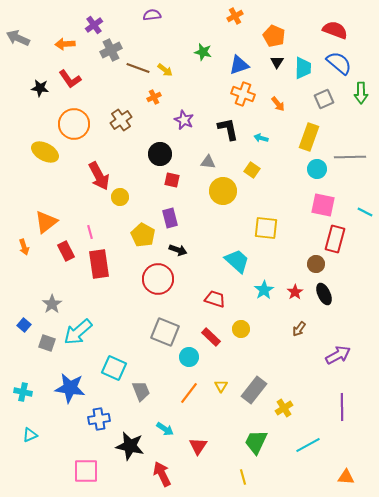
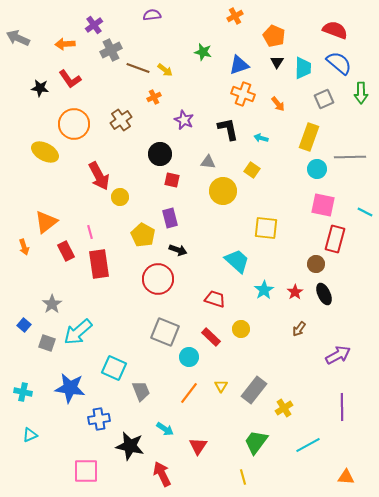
green trapezoid at (256, 442): rotated 12 degrees clockwise
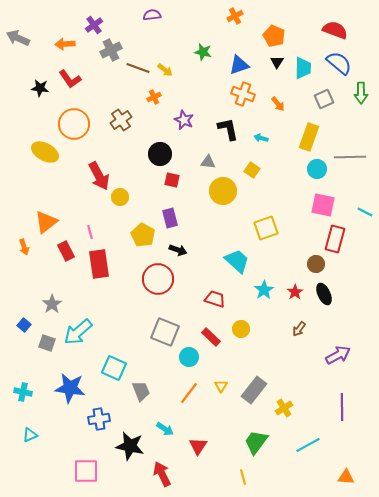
yellow square at (266, 228): rotated 25 degrees counterclockwise
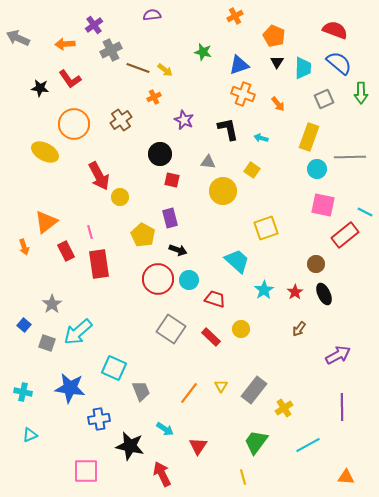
red rectangle at (335, 239): moved 10 px right, 4 px up; rotated 36 degrees clockwise
gray square at (165, 332): moved 6 px right, 3 px up; rotated 12 degrees clockwise
cyan circle at (189, 357): moved 77 px up
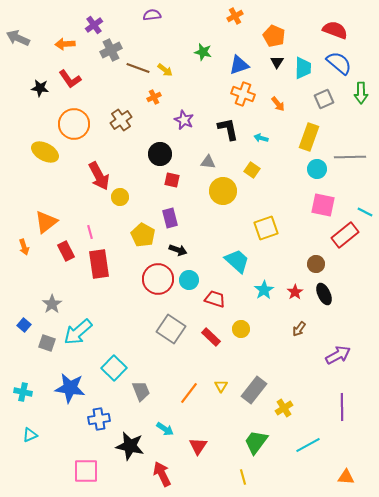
cyan square at (114, 368): rotated 20 degrees clockwise
